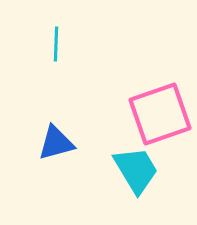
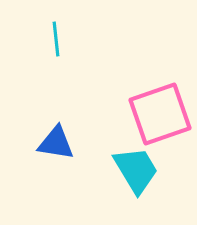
cyan line: moved 5 px up; rotated 8 degrees counterclockwise
blue triangle: rotated 24 degrees clockwise
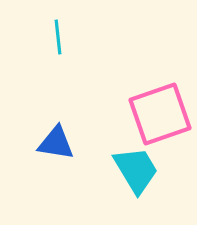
cyan line: moved 2 px right, 2 px up
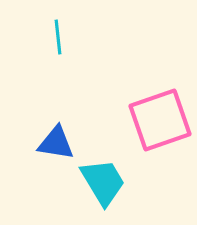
pink square: moved 6 px down
cyan trapezoid: moved 33 px left, 12 px down
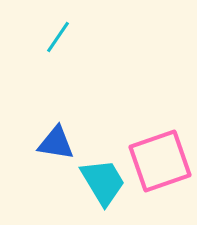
cyan line: rotated 40 degrees clockwise
pink square: moved 41 px down
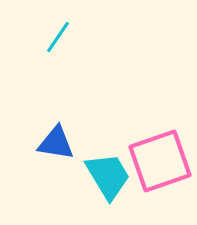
cyan trapezoid: moved 5 px right, 6 px up
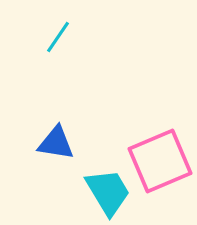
pink square: rotated 4 degrees counterclockwise
cyan trapezoid: moved 16 px down
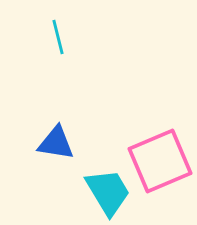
cyan line: rotated 48 degrees counterclockwise
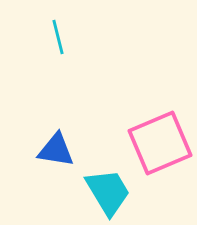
blue triangle: moved 7 px down
pink square: moved 18 px up
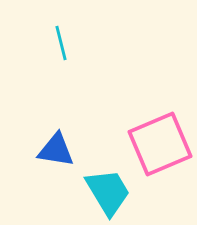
cyan line: moved 3 px right, 6 px down
pink square: moved 1 px down
